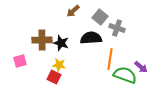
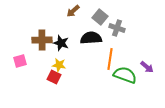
purple arrow: moved 6 px right
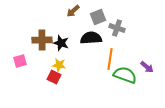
gray square: moved 2 px left; rotated 28 degrees clockwise
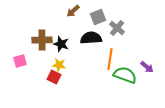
gray cross: rotated 21 degrees clockwise
black star: moved 1 px down
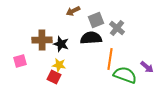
brown arrow: rotated 16 degrees clockwise
gray square: moved 2 px left, 3 px down
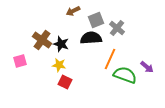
brown cross: rotated 36 degrees clockwise
orange line: rotated 15 degrees clockwise
red square: moved 11 px right, 5 px down
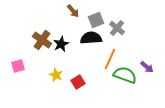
brown arrow: rotated 104 degrees counterclockwise
black star: rotated 28 degrees clockwise
pink square: moved 2 px left, 5 px down
yellow star: moved 3 px left, 10 px down; rotated 16 degrees clockwise
red square: moved 13 px right; rotated 32 degrees clockwise
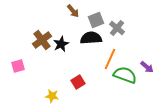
brown cross: rotated 18 degrees clockwise
yellow star: moved 4 px left, 21 px down; rotated 16 degrees counterclockwise
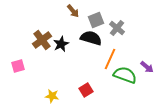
black semicircle: rotated 20 degrees clockwise
red square: moved 8 px right, 8 px down
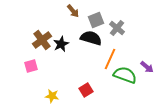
pink square: moved 13 px right
